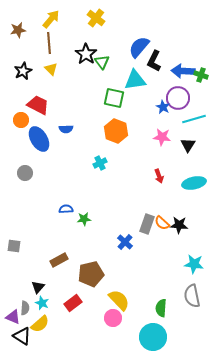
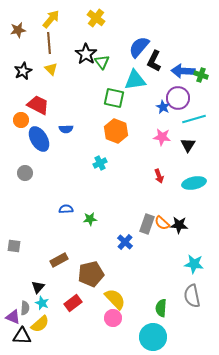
green star at (84, 219): moved 6 px right
yellow semicircle at (119, 300): moved 4 px left, 1 px up
black triangle at (22, 336): rotated 30 degrees counterclockwise
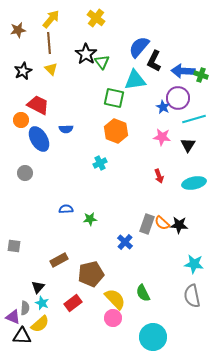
green semicircle at (161, 308): moved 18 px left, 15 px up; rotated 30 degrees counterclockwise
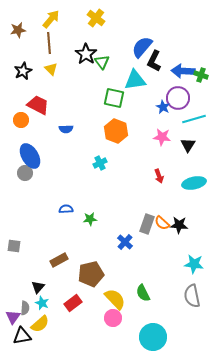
blue semicircle at (139, 47): moved 3 px right
blue ellipse at (39, 139): moved 9 px left, 17 px down
purple triangle at (13, 317): rotated 42 degrees clockwise
black triangle at (22, 336): rotated 12 degrees counterclockwise
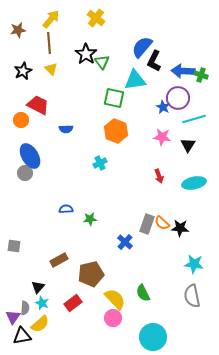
black star at (179, 225): moved 1 px right, 3 px down
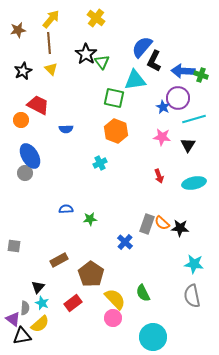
brown pentagon at (91, 274): rotated 25 degrees counterclockwise
purple triangle at (13, 317): moved 2 px down; rotated 28 degrees counterclockwise
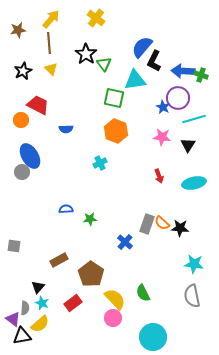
green triangle at (102, 62): moved 2 px right, 2 px down
gray circle at (25, 173): moved 3 px left, 1 px up
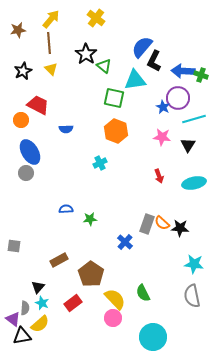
green triangle at (104, 64): moved 2 px down; rotated 14 degrees counterclockwise
blue ellipse at (30, 156): moved 4 px up
gray circle at (22, 172): moved 4 px right, 1 px down
